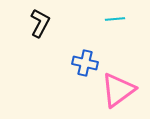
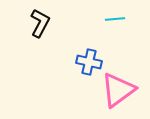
blue cross: moved 4 px right, 1 px up
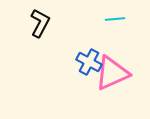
blue cross: rotated 15 degrees clockwise
pink triangle: moved 6 px left, 17 px up; rotated 12 degrees clockwise
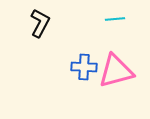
blue cross: moved 5 px left, 5 px down; rotated 25 degrees counterclockwise
pink triangle: moved 4 px right, 2 px up; rotated 9 degrees clockwise
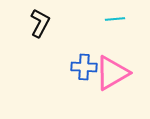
pink triangle: moved 4 px left, 2 px down; rotated 15 degrees counterclockwise
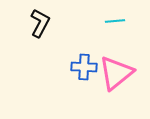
cyan line: moved 2 px down
pink triangle: moved 4 px right; rotated 9 degrees counterclockwise
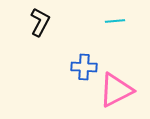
black L-shape: moved 1 px up
pink triangle: moved 17 px down; rotated 12 degrees clockwise
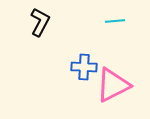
pink triangle: moved 3 px left, 5 px up
